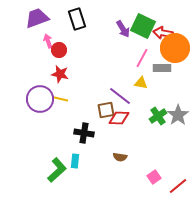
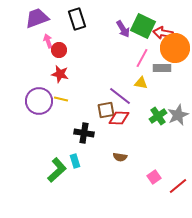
purple circle: moved 1 px left, 2 px down
gray star: rotated 10 degrees clockwise
cyan rectangle: rotated 24 degrees counterclockwise
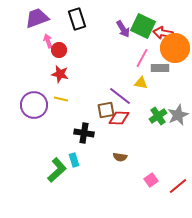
gray rectangle: moved 2 px left
purple circle: moved 5 px left, 4 px down
cyan rectangle: moved 1 px left, 1 px up
pink square: moved 3 px left, 3 px down
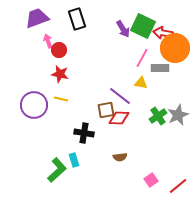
brown semicircle: rotated 16 degrees counterclockwise
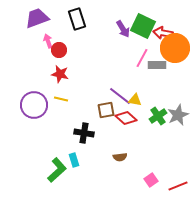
gray rectangle: moved 3 px left, 3 px up
yellow triangle: moved 6 px left, 17 px down
red diamond: moved 7 px right; rotated 40 degrees clockwise
red line: rotated 18 degrees clockwise
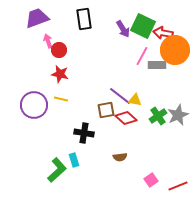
black rectangle: moved 7 px right; rotated 10 degrees clockwise
orange circle: moved 2 px down
pink line: moved 2 px up
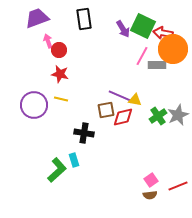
orange circle: moved 2 px left, 1 px up
purple line: rotated 15 degrees counterclockwise
red diamond: moved 3 px left, 1 px up; rotated 55 degrees counterclockwise
brown semicircle: moved 30 px right, 38 px down
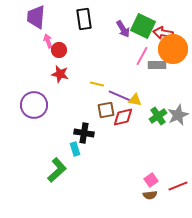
purple trapezoid: moved 1 px left, 1 px up; rotated 65 degrees counterclockwise
yellow line: moved 36 px right, 15 px up
cyan rectangle: moved 1 px right, 11 px up
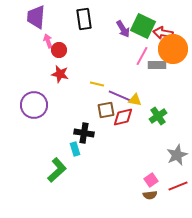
gray star: moved 1 px left, 40 px down
